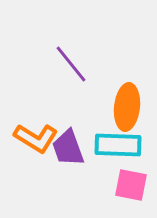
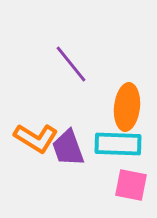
cyan rectangle: moved 1 px up
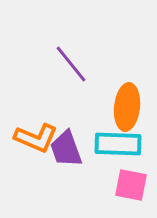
orange L-shape: rotated 9 degrees counterclockwise
purple trapezoid: moved 2 px left, 1 px down
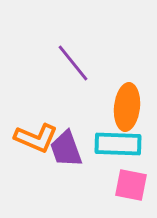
purple line: moved 2 px right, 1 px up
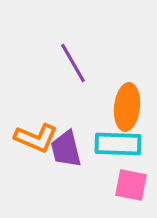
purple line: rotated 9 degrees clockwise
purple trapezoid: rotated 6 degrees clockwise
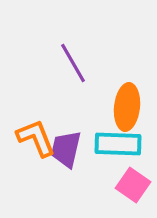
orange L-shape: rotated 135 degrees counterclockwise
purple trapezoid: rotated 27 degrees clockwise
pink square: moved 2 px right; rotated 24 degrees clockwise
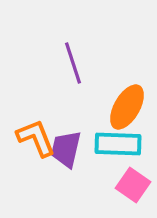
purple line: rotated 12 degrees clockwise
orange ellipse: rotated 24 degrees clockwise
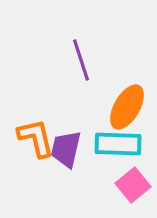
purple line: moved 8 px right, 3 px up
orange L-shape: rotated 9 degrees clockwise
pink square: rotated 16 degrees clockwise
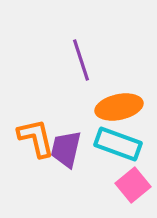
orange ellipse: moved 8 px left; rotated 48 degrees clockwise
cyan rectangle: rotated 18 degrees clockwise
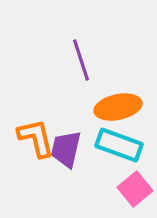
orange ellipse: moved 1 px left
cyan rectangle: moved 1 px right, 1 px down
pink square: moved 2 px right, 4 px down
